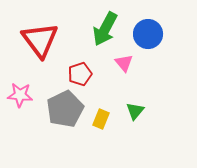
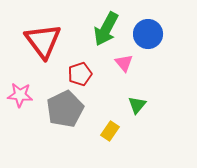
green arrow: moved 1 px right
red triangle: moved 3 px right, 1 px down
green triangle: moved 2 px right, 6 px up
yellow rectangle: moved 9 px right, 12 px down; rotated 12 degrees clockwise
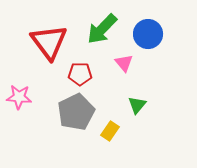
green arrow: moved 4 px left; rotated 16 degrees clockwise
red triangle: moved 6 px right, 1 px down
red pentagon: rotated 20 degrees clockwise
pink star: moved 1 px left, 2 px down
gray pentagon: moved 11 px right, 3 px down
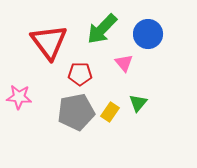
green triangle: moved 1 px right, 2 px up
gray pentagon: rotated 15 degrees clockwise
yellow rectangle: moved 19 px up
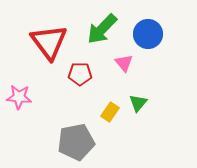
gray pentagon: moved 30 px down
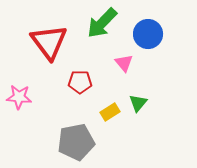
green arrow: moved 6 px up
red pentagon: moved 8 px down
yellow rectangle: rotated 24 degrees clockwise
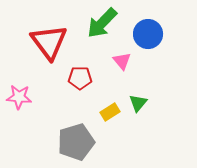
pink triangle: moved 2 px left, 2 px up
red pentagon: moved 4 px up
gray pentagon: rotated 6 degrees counterclockwise
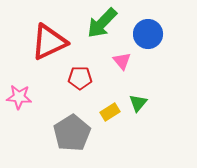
red triangle: rotated 42 degrees clockwise
gray pentagon: moved 4 px left, 9 px up; rotated 15 degrees counterclockwise
